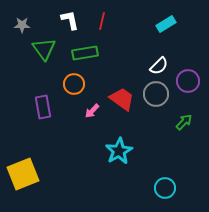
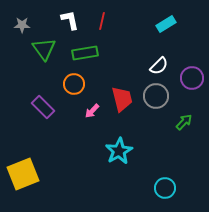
purple circle: moved 4 px right, 3 px up
gray circle: moved 2 px down
red trapezoid: rotated 40 degrees clockwise
purple rectangle: rotated 35 degrees counterclockwise
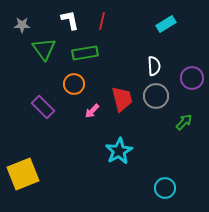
white semicircle: moved 5 px left; rotated 48 degrees counterclockwise
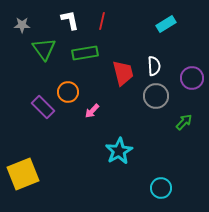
orange circle: moved 6 px left, 8 px down
red trapezoid: moved 1 px right, 26 px up
cyan circle: moved 4 px left
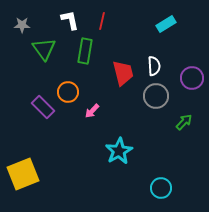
green rectangle: moved 2 px up; rotated 70 degrees counterclockwise
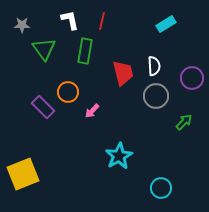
cyan star: moved 5 px down
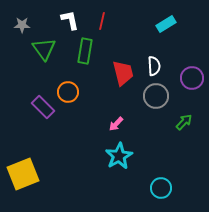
pink arrow: moved 24 px right, 13 px down
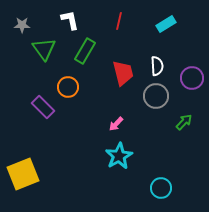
red line: moved 17 px right
green rectangle: rotated 20 degrees clockwise
white semicircle: moved 3 px right
orange circle: moved 5 px up
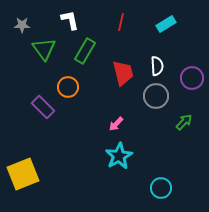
red line: moved 2 px right, 1 px down
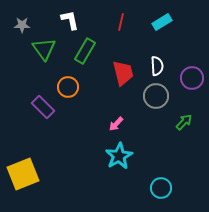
cyan rectangle: moved 4 px left, 2 px up
